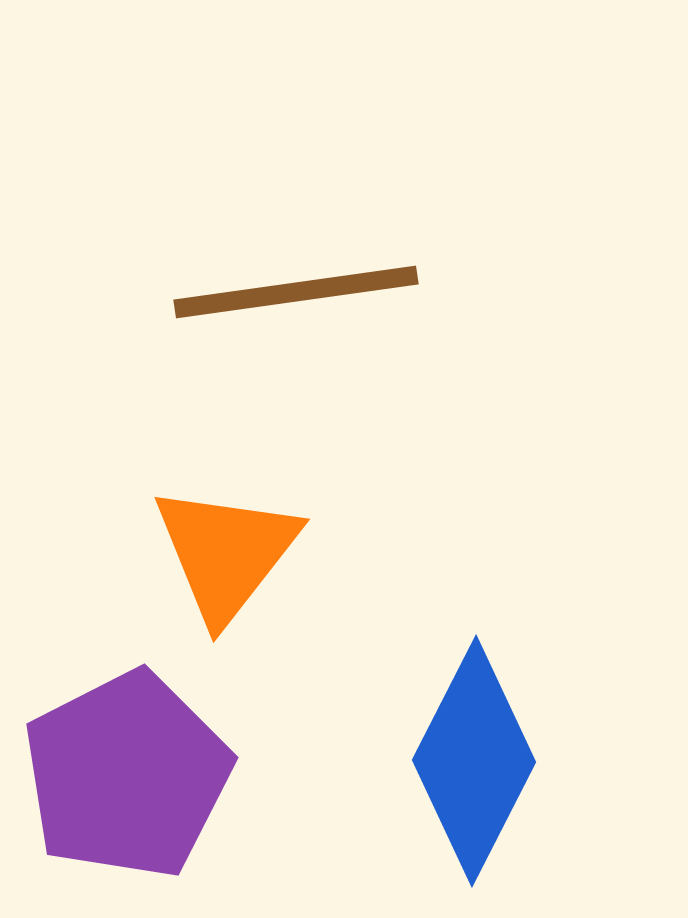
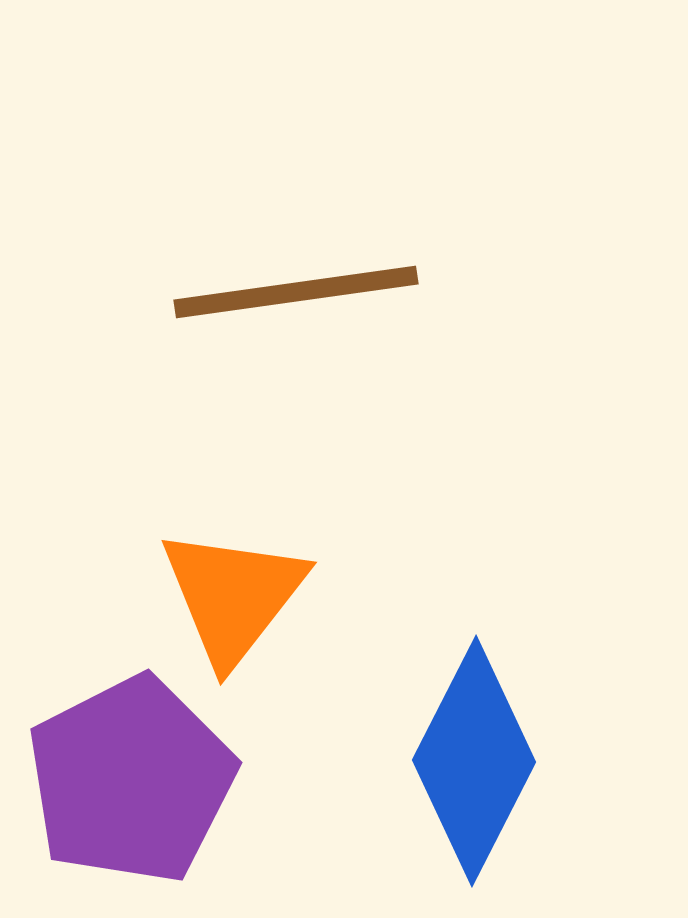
orange triangle: moved 7 px right, 43 px down
purple pentagon: moved 4 px right, 5 px down
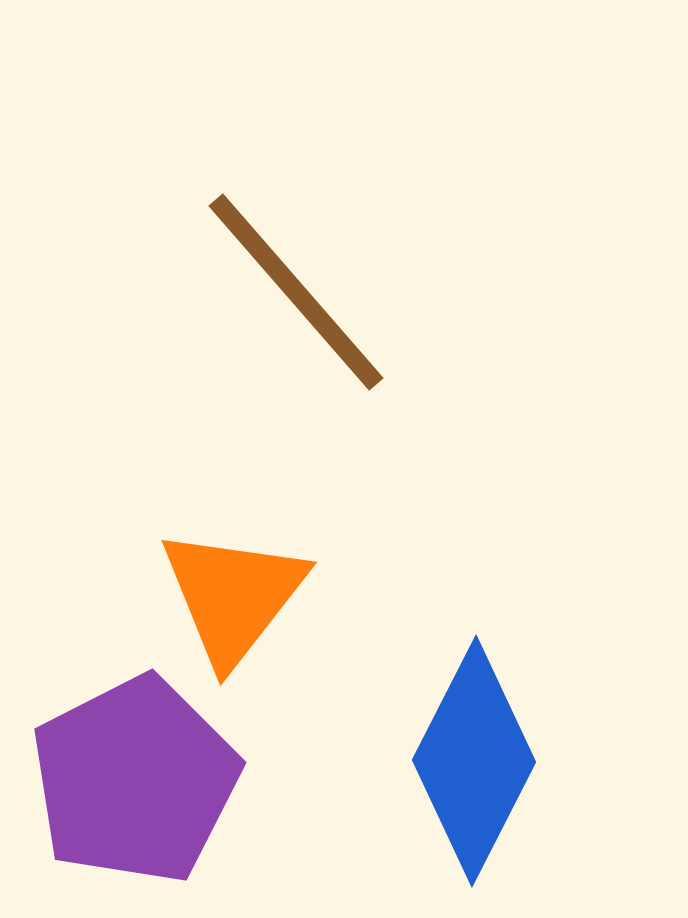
brown line: rotated 57 degrees clockwise
purple pentagon: moved 4 px right
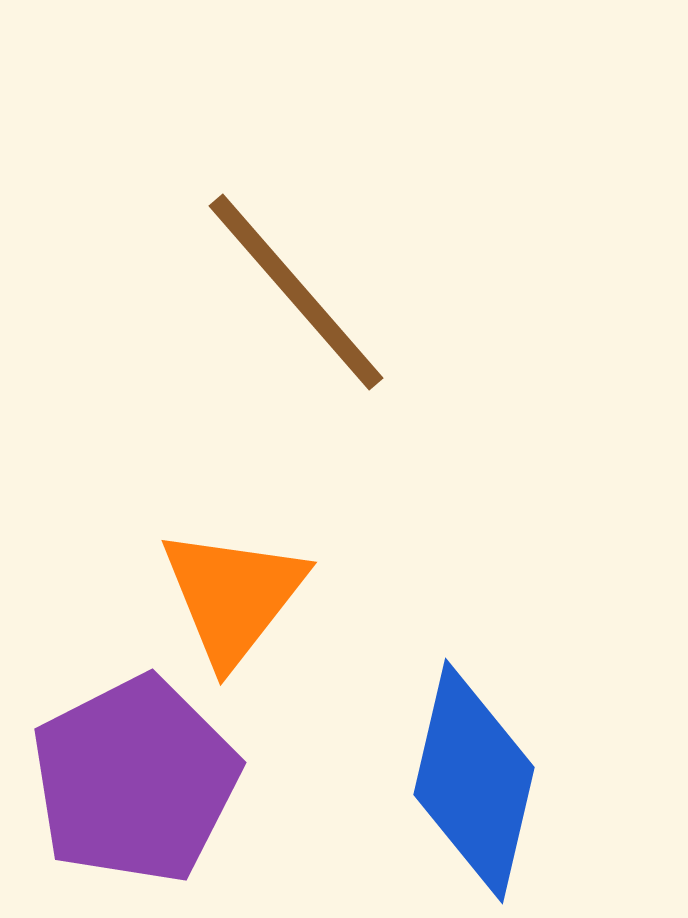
blue diamond: moved 20 px down; rotated 14 degrees counterclockwise
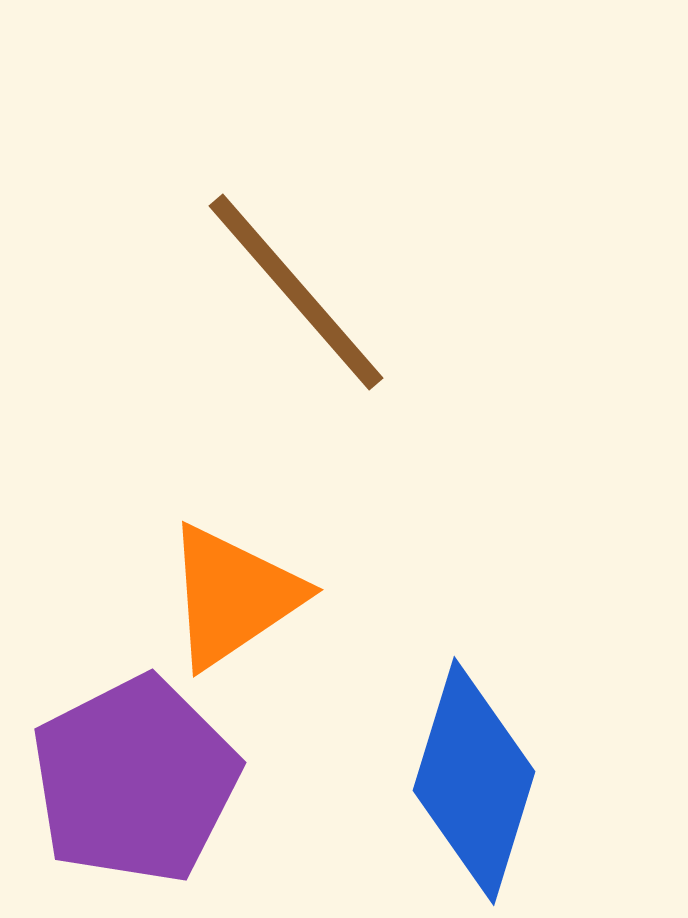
orange triangle: rotated 18 degrees clockwise
blue diamond: rotated 4 degrees clockwise
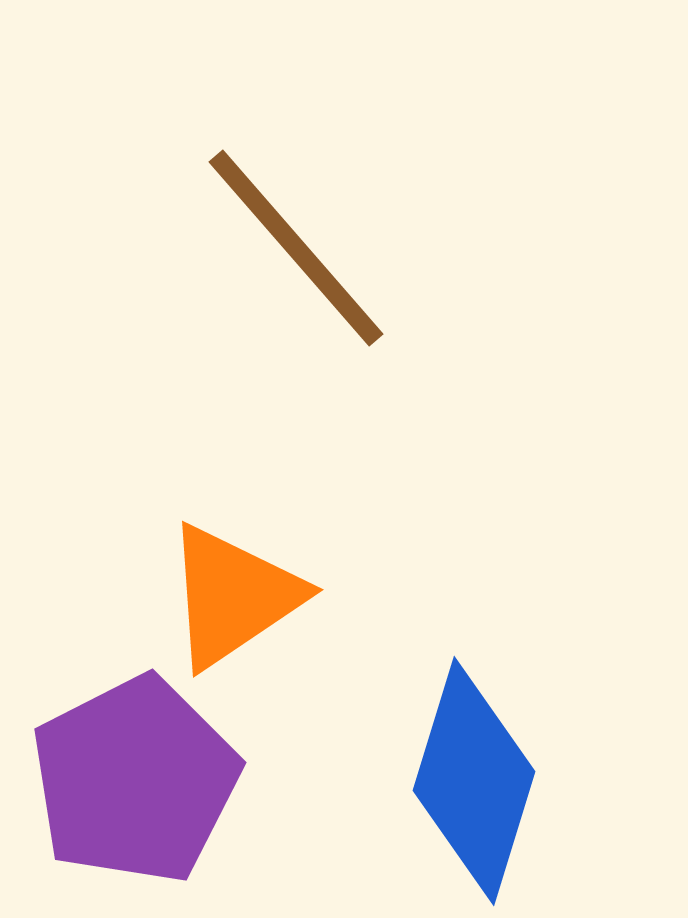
brown line: moved 44 px up
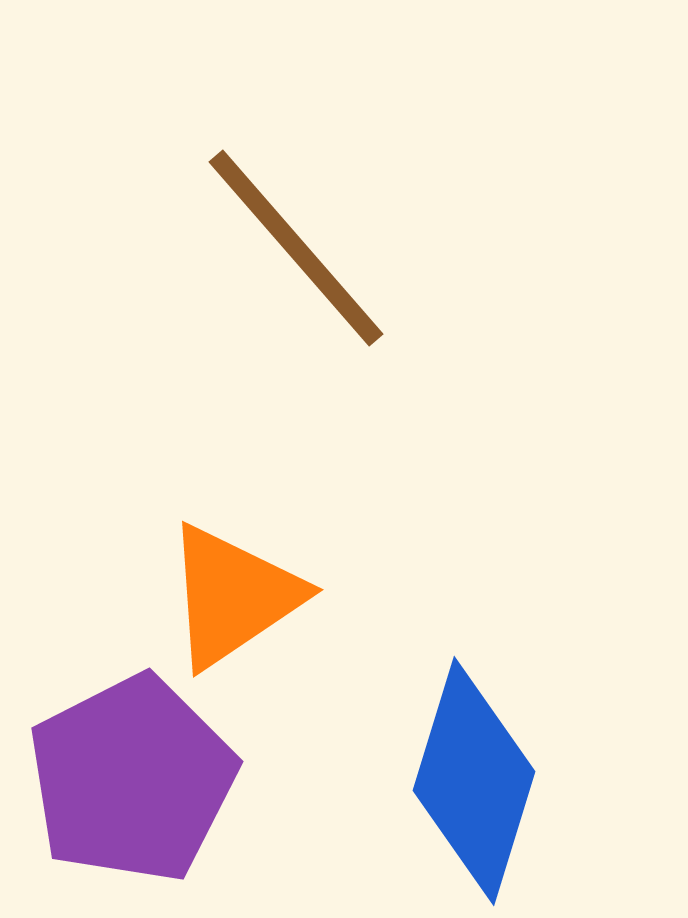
purple pentagon: moved 3 px left, 1 px up
